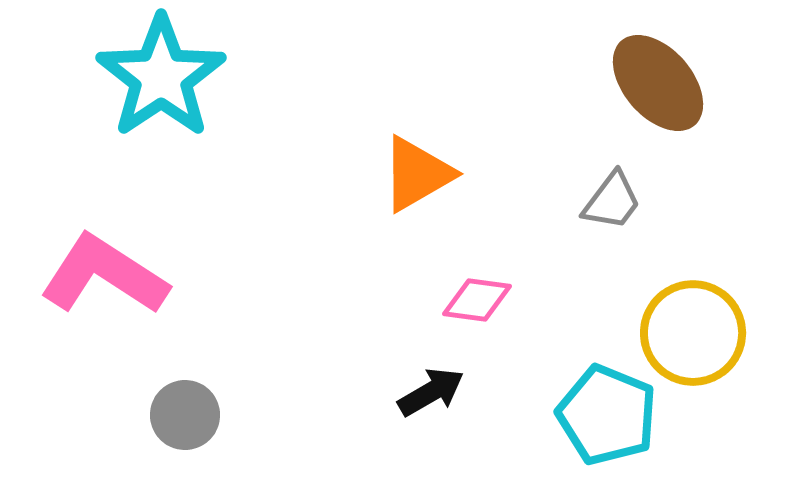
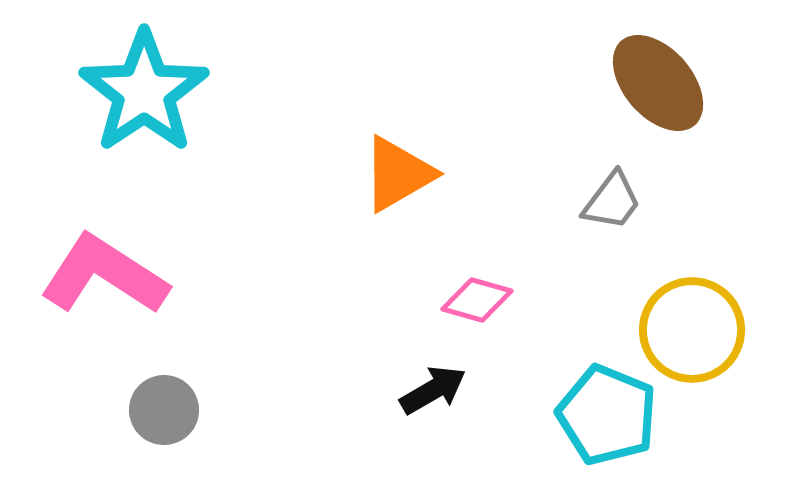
cyan star: moved 17 px left, 15 px down
orange triangle: moved 19 px left
pink diamond: rotated 8 degrees clockwise
yellow circle: moved 1 px left, 3 px up
black arrow: moved 2 px right, 2 px up
gray circle: moved 21 px left, 5 px up
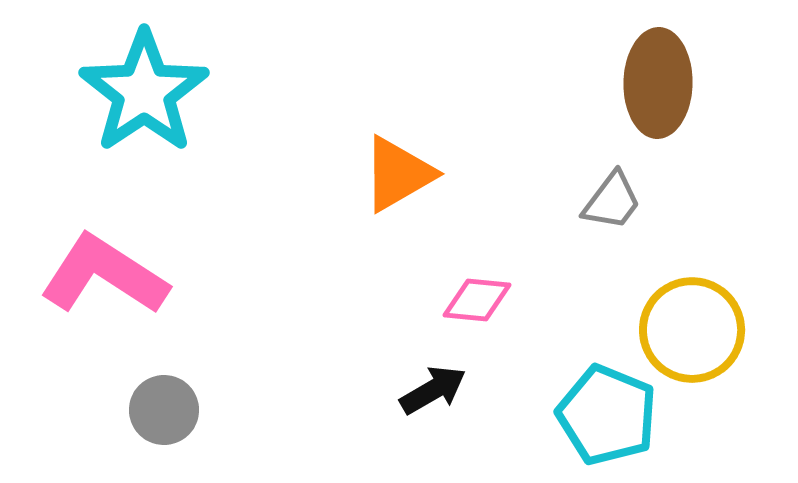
brown ellipse: rotated 42 degrees clockwise
pink diamond: rotated 10 degrees counterclockwise
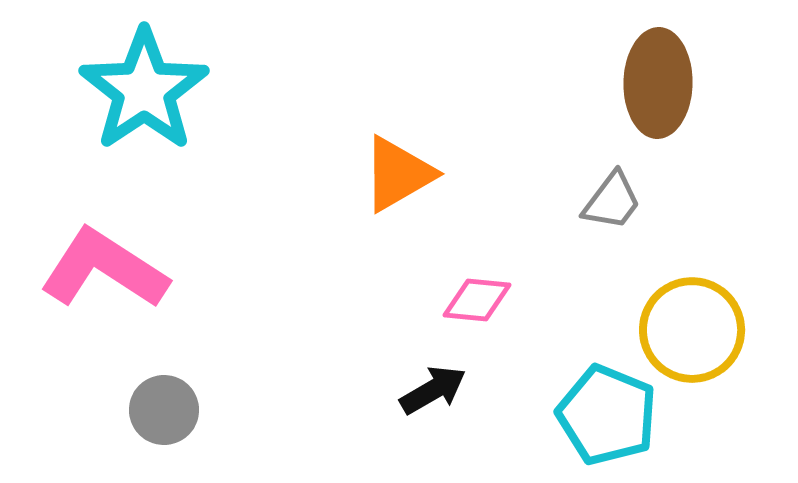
cyan star: moved 2 px up
pink L-shape: moved 6 px up
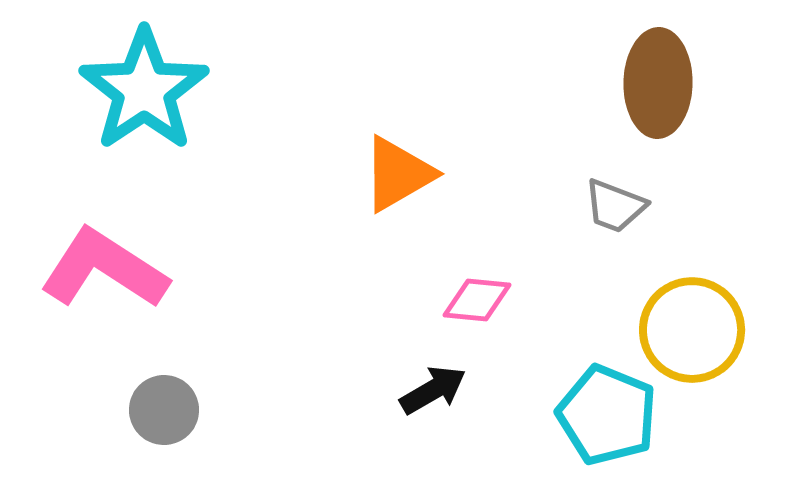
gray trapezoid: moved 3 px right, 5 px down; rotated 74 degrees clockwise
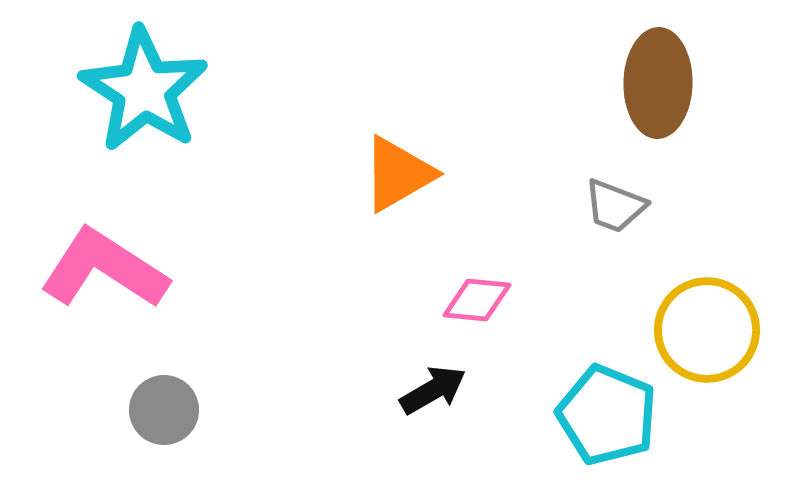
cyan star: rotated 5 degrees counterclockwise
yellow circle: moved 15 px right
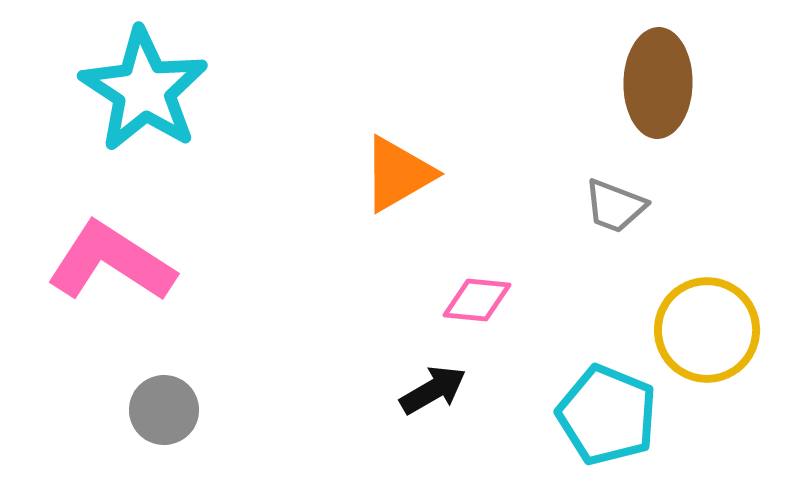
pink L-shape: moved 7 px right, 7 px up
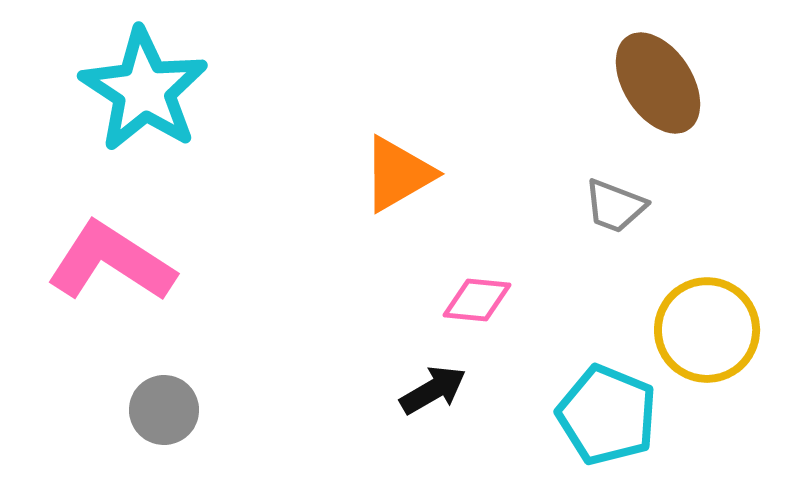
brown ellipse: rotated 34 degrees counterclockwise
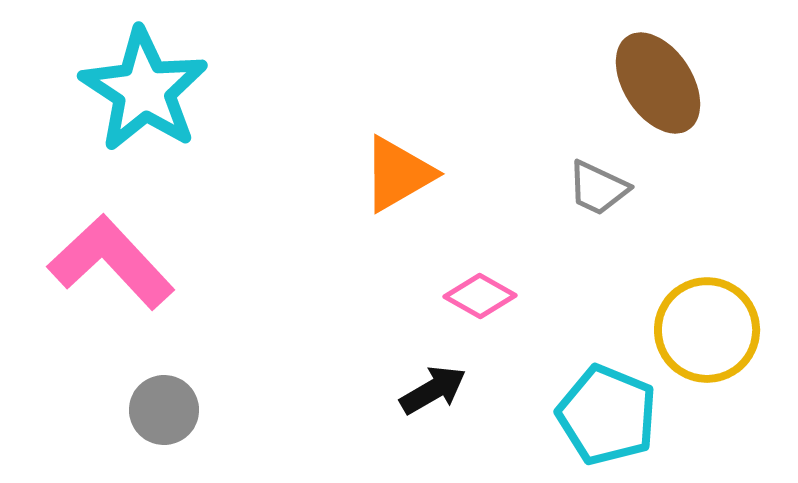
gray trapezoid: moved 17 px left, 18 px up; rotated 4 degrees clockwise
pink L-shape: rotated 14 degrees clockwise
pink diamond: moved 3 px right, 4 px up; rotated 24 degrees clockwise
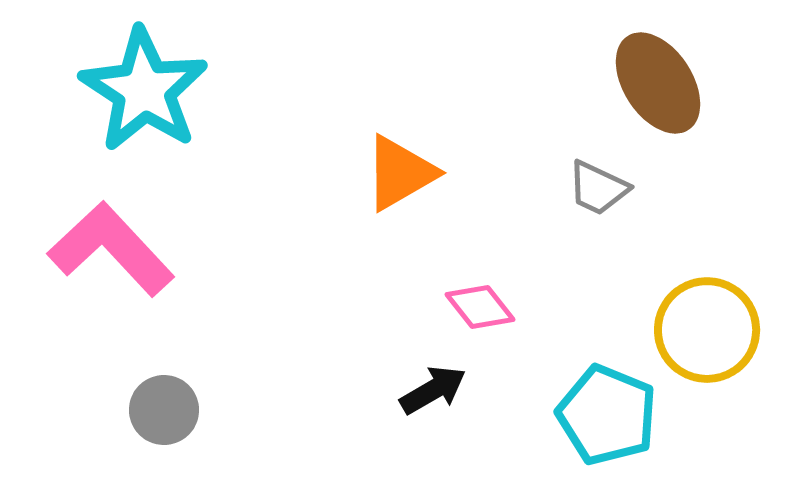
orange triangle: moved 2 px right, 1 px up
pink L-shape: moved 13 px up
pink diamond: moved 11 px down; rotated 22 degrees clockwise
